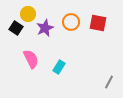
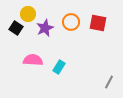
pink semicircle: moved 2 px right, 1 px down; rotated 60 degrees counterclockwise
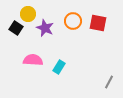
orange circle: moved 2 px right, 1 px up
purple star: rotated 24 degrees counterclockwise
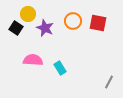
cyan rectangle: moved 1 px right, 1 px down; rotated 64 degrees counterclockwise
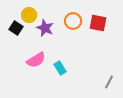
yellow circle: moved 1 px right, 1 px down
pink semicircle: moved 3 px right; rotated 144 degrees clockwise
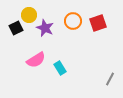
red square: rotated 30 degrees counterclockwise
black square: rotated 32 degrees clockwise
gray line: moved 1 px right, 3 px up
